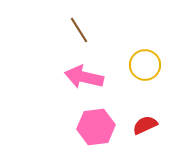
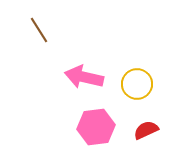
brown line: moved 40 px left
yellow circle: moved 8 px left, 19 px down
red semicircle: moved 1 px right, 5 px down
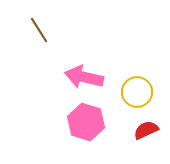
yellow circle: moved 8 px down
pink hexagon: moved 10 px left, 5 px up; rotated 24 degrees clockwise
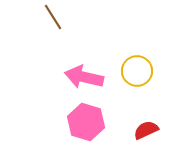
brown line: moved 14 px right, 13 px up
yellow circle: moved 21 px up
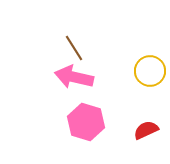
brown line: moved 21 px right, 31 px down
yellow circle: moved 13 px right
pink arrow: moved 10 px left
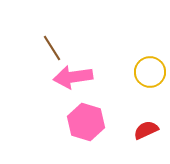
brown line: moved 22 px left
yellow circle: moved 1 px down
pink arrow: moved 1 px left; rotated 21 degrees counterclockwise
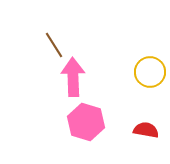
brown line: moved 2 px right, 3 px up
pink arrow: rotated 96 degrees clockwise
red semicircle: rotated 35 degrees clockwise
